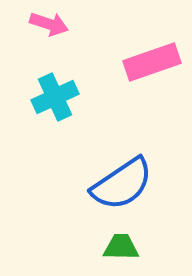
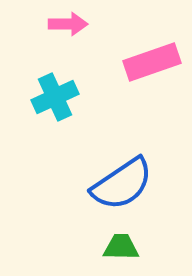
pink arrow: moved 19 px right; rotated 18 degrees counterclockwise
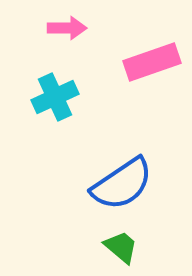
pink arrow: moved 1 px left, 4 px down
green trapezoid: rotated 39 degrees clockwise
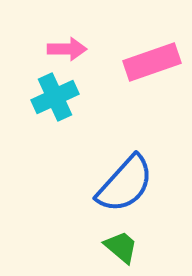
pink arrow: moved 21 px down
blue semicircle: moved 3 px right; rotated 14 degrees counterclockwise
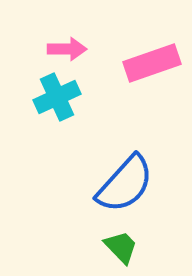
pink rectangle: moved 1 px down
cyan cross: moved 2 px right
green trapezoid: rotated 6 degrees clockwise
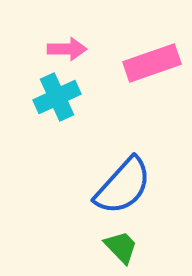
blue semicircle: moved 2 px left, 2 px down
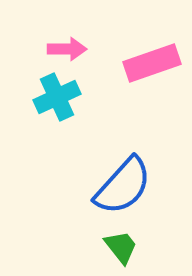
green trapezoid: rotated 6 degrees clockwise
